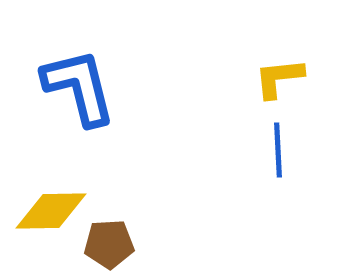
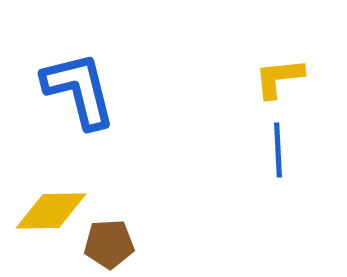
blue L-shape: moved 3 px down
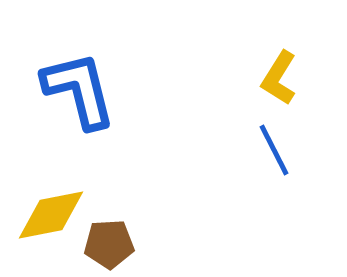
yellow L-shape: rotated 52 degrees counterclockwise
blue line: moved 4 px left; rotated 24 degrees counterclockwise
yellow diamond: moved 4 px down; rotated 10 degrees counterclockwise
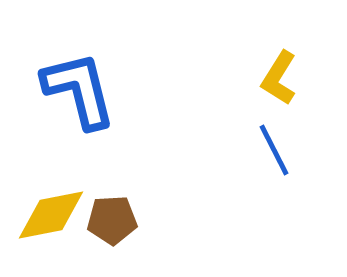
brown pentagon: moved 3 px right, 24 px up
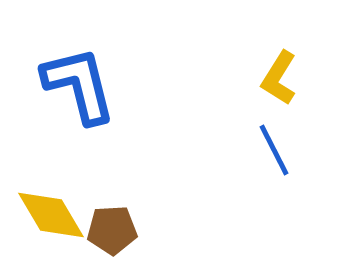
blue L-shape: moved 5 px up
yellow diamond: rotated 70 degrees clockwise
brown pentagon: moved 10 px down
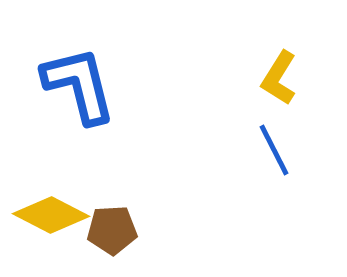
yellow diamond: rotated 32 degrees counterclockwise
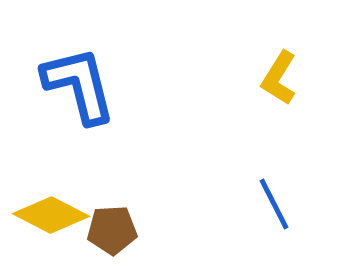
blue line: moved 54 px down
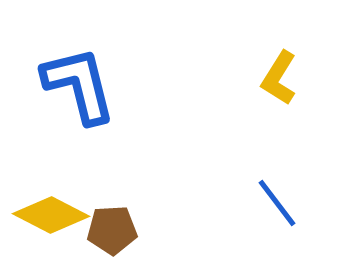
blue line: moved 3 px right, 1 px up; rotated 10 degrees counterclockwise
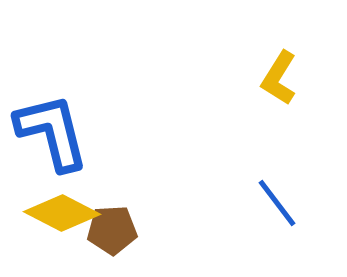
blue L-shape: moved 27 px left, 47 px down
yellow diamond: moved 11 px right, 2 px up
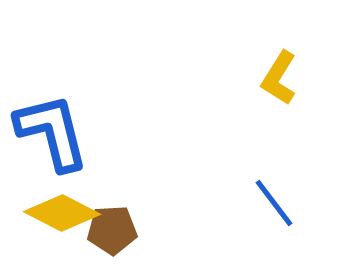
blue line: moved 3 px left
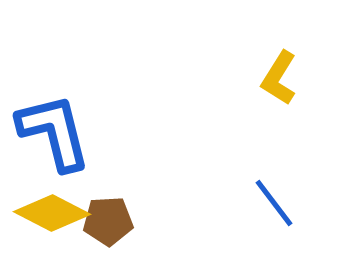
blue L-shape: moved 2 px right
yellow diamond: moved 10 px left
brown pentagon: moved 4 px left, 9 px up
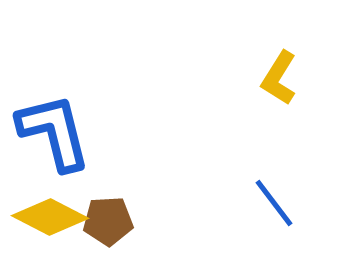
yellow diamond: moved 2 px left, 4 px down
